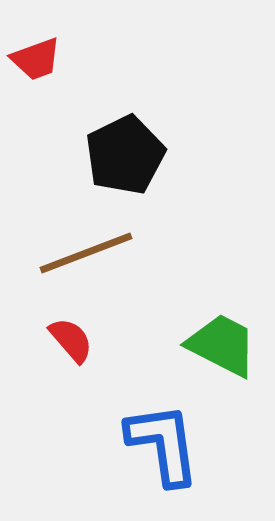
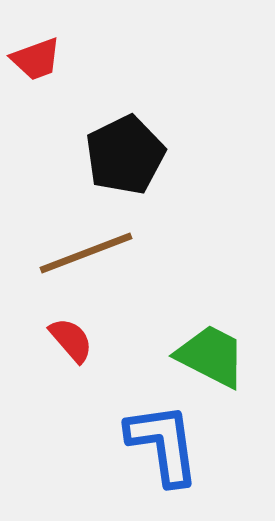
green trapezoid: moved 11 px left, 11 px down
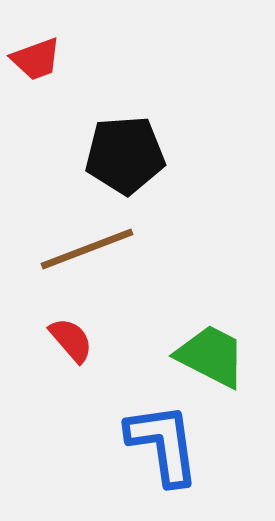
black pentagon: rotated 22 degrees clockwise
brown line: moved 1 px right, 4 px up
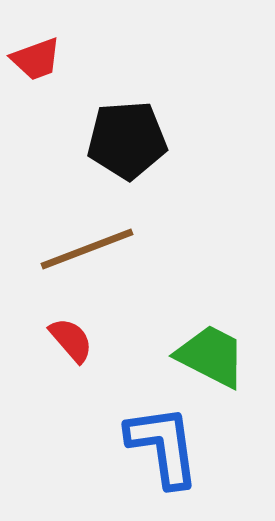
black pentagon: moved 2 px right, 15 px up
blue L-shape: moved 2 px down
